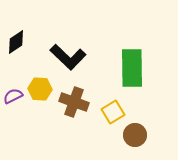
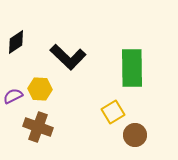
brown cross: moved 36 px left, 25 px down
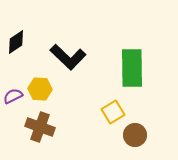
brown cross: moved 2 px right
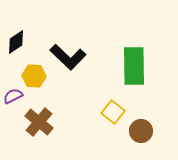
green rectangle: moved 2 px right, 2 px up
yellow hexagon: moved 6 px left, 13 px up
yellow square: rotated 20 degrees counterclockwise
brown cross: moved 1 px left, 5 px up; rotated 20 degrees clockwise
brown circle: moved 6 px right, 4 px up
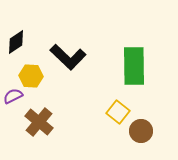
yellow hexagon: moved 3 px left
yellow square: moved 5 px right
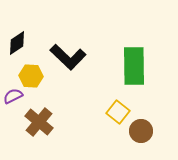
black diamond: moved 1 px right, 1 px down
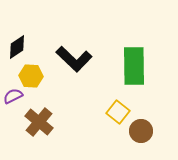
black diamond: moved 4 px down
black L-shape: moved 6 px right, 2 px down
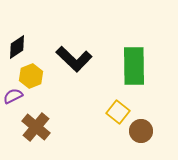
yellow hexagon: rotated 25 degrees counterclockwise
brown cross: moved 3 px left, 5 px down
